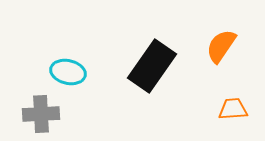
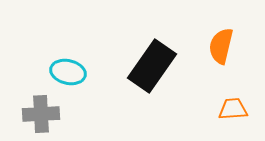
orange semicircle: rotated 21 degrees counterclockwise
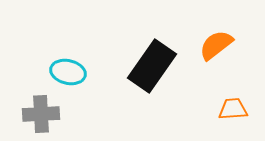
orange semicircle: moved 5 px left, 1 px up; rotated 39 degrees clockwise
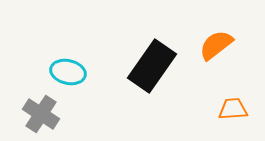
gray cross: rotated 36 degrees clockwise
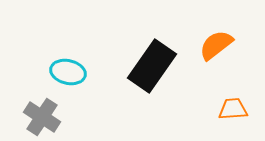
gray cross: moved 1 px right, 3 px down
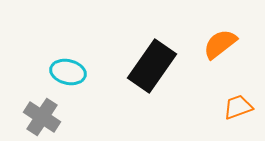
orange semicircle: moved 4 px right, 1 px up
orange trapezoid: moved 5 px right, 2 px up; rotated 16 degrees counterclockwise
